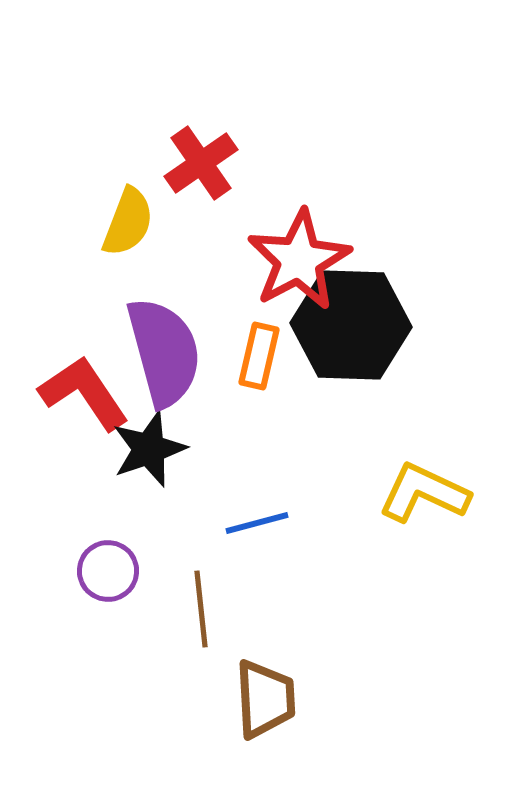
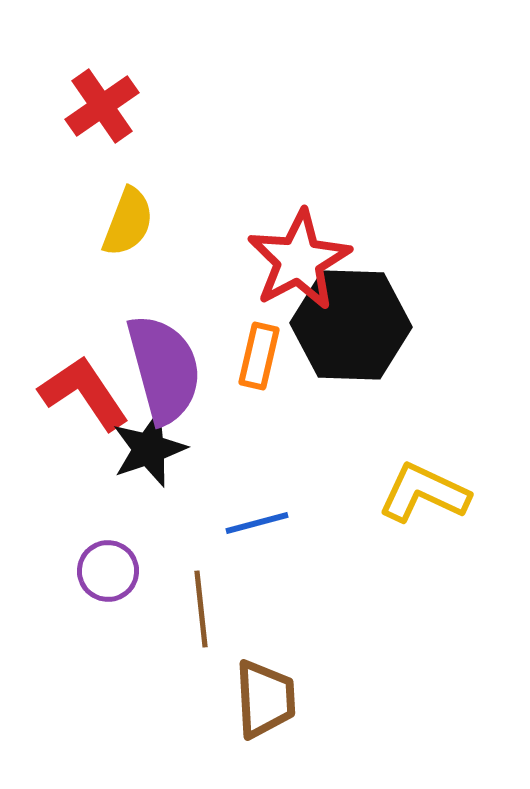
red cross: moved 99 px left, 57 px up
purple semicircle: moved 17 px down
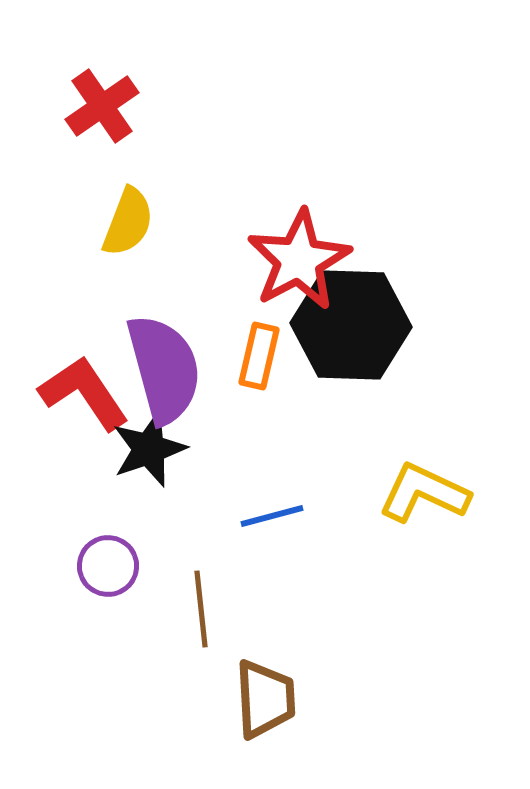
blue line: moved 15 px right, 7 px up
purple circle: moved 5 px up
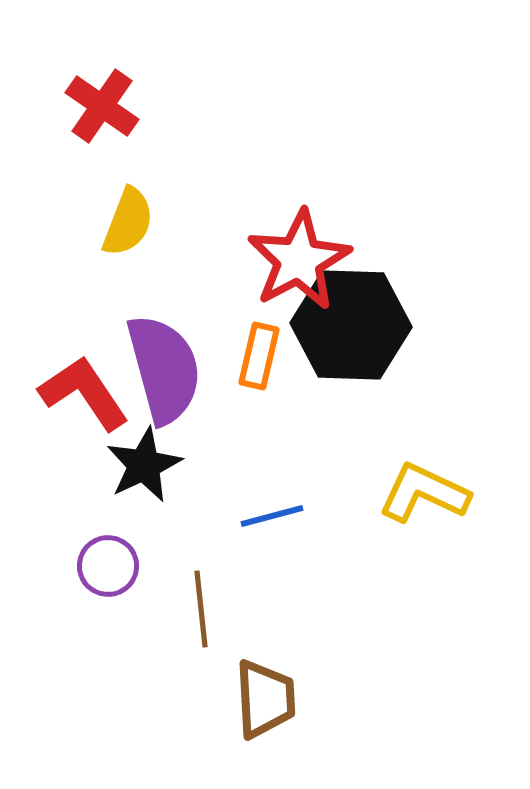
red cross: rotated 20 degrees counterclockwise
black star: moved 5 px left, 16 px down; rotated 6 degrees counterclockwise
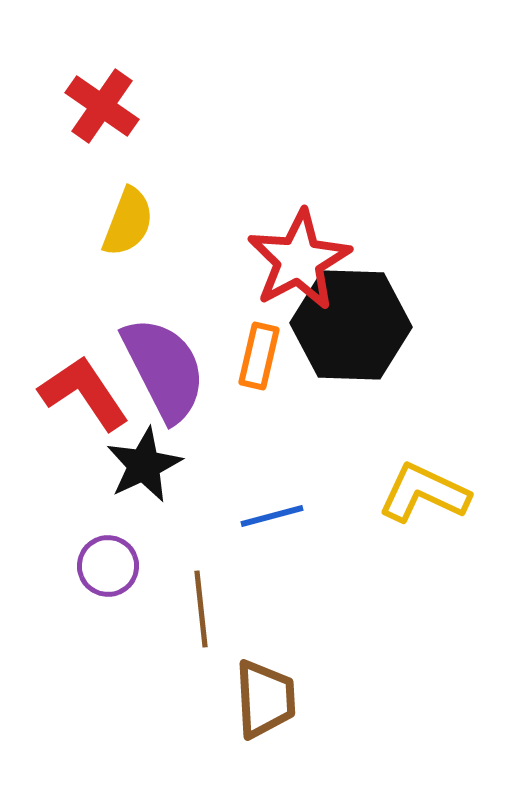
purple semicircle: rotated 12 degrees counterclockwise
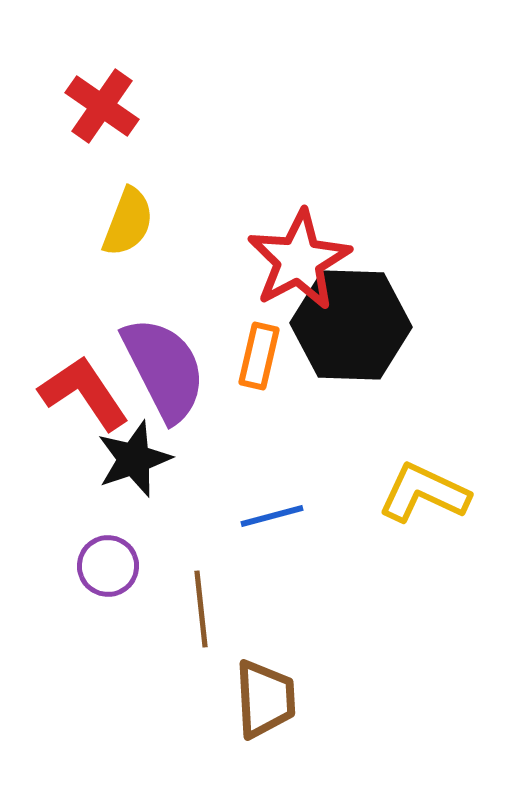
black star: moved 10 px left, 6 px up; rotated 6 degrees clockwise
